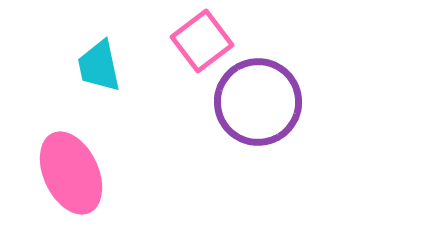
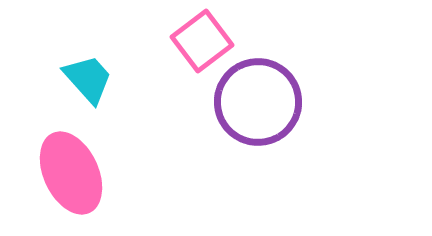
cyan trapezoid: moved 11 px left, 13 px down; rotated 150 degrees clockwise
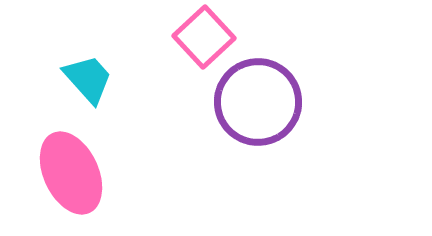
pink square: moved 2 px right, 4 px up; rotated 6 degrees counterclockwise
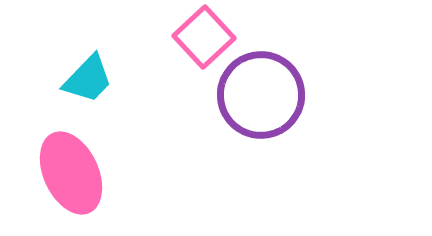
cyan trapezoid: rotated 86 degrees clockwise
purple circle: moved 3 px right, 7 px up
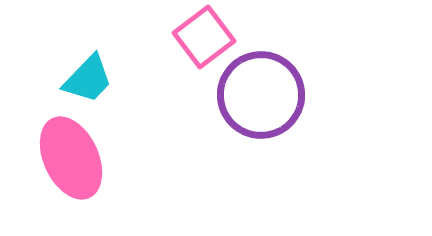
pink square: rotated 6 degrees clockwise
pink ellipse: moved 15 px up
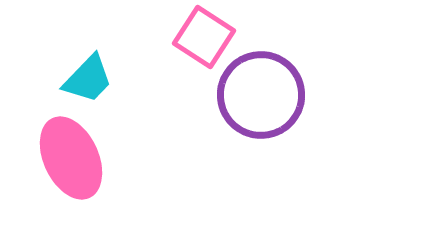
pink square: rotated 20 degrees counterclockwise
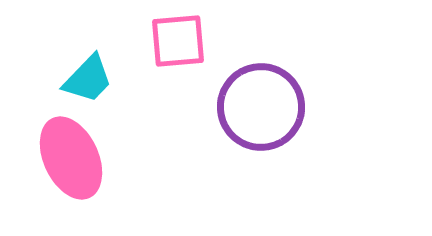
pink square: moved 26 px left, 4 px down; rotated 38 degrees counterclockwise
purple circle: moved 12 px down
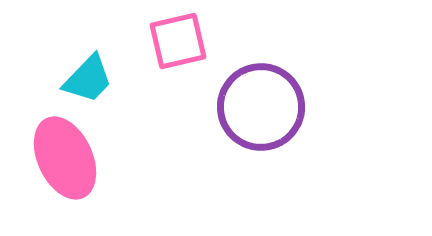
pink square: rotated 8 degrees counterclockwise
pink ellipse: moved 6 px left
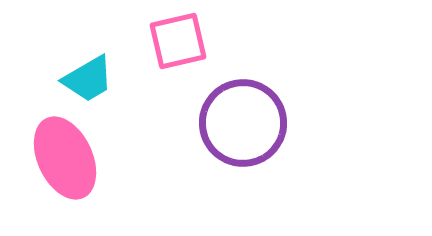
cyan trapezoid: rotated 16 degrees clockwise
purple circle: moved 18 px left, 16 px down
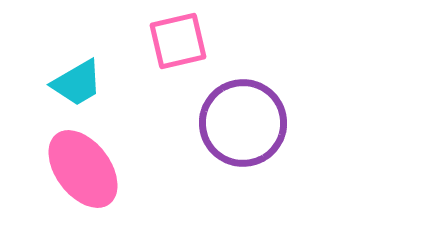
cyan trapezoid: moved 11 px left, 4 px down
pink ellipse: moved 18 px right, 11 px down; rotated 12 degrees counterclockwise
